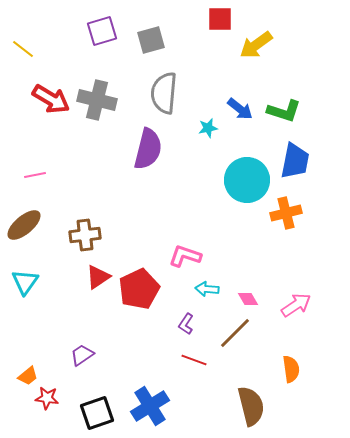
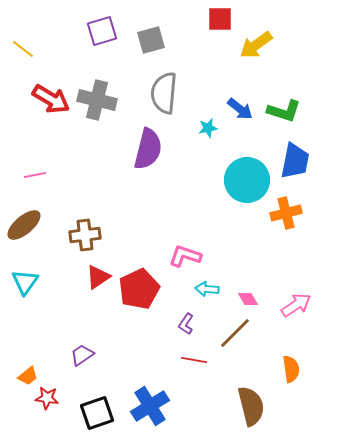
red line: rotated 10 degrees counterclockwise
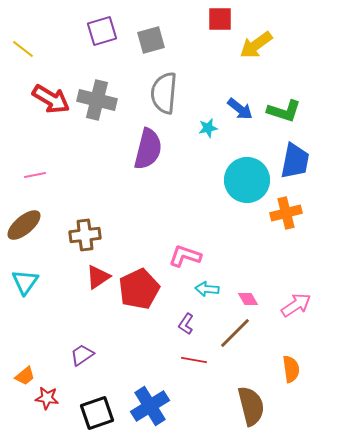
orange trapezoid: moved 3 px left
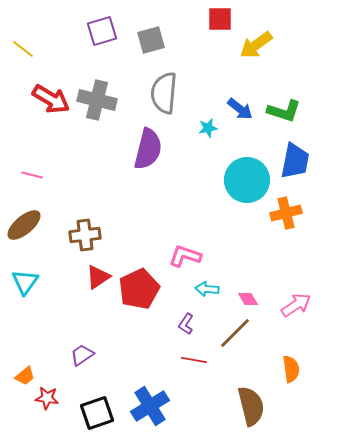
pink line: moved 3 px left; rotated 25 degrees clockwise
